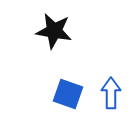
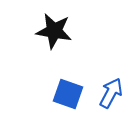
blue arrow: rotated 28 degrees clockwise
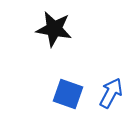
black star: moved 2 px up
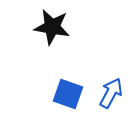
black star: moved 2 px left, 2 px up
